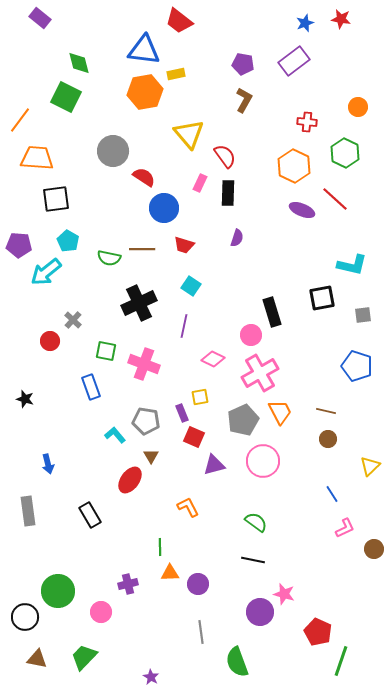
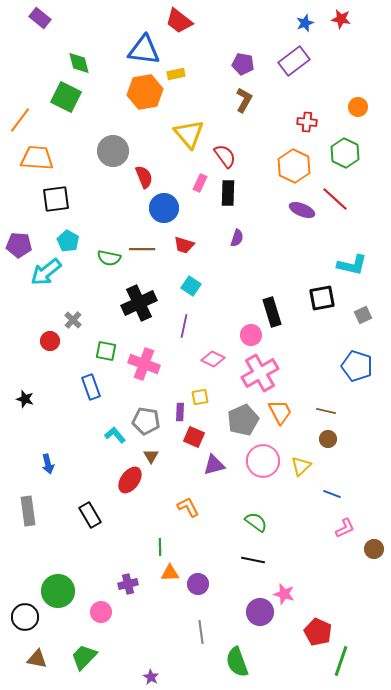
red semicircle at (144, 177): rotated 35 degrees clockwise
gray square at (363, 315): rotated 18 degrees counterclockwise
purple rectangle at (182, 413): moved 2 px left, 1 px up; rotated 24 degrees clockwise
yellow triangle at (370, 466): moved 69 px left
blue line at (332, 494): rotated 36 degrees counterclockwise
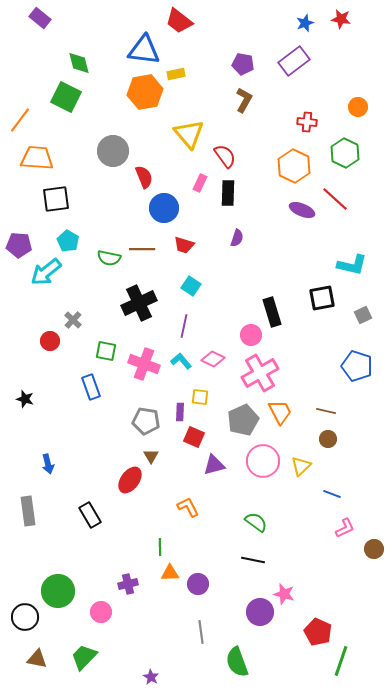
yellow square at (200, 397): rotated 18 degrees clockwise
cyan L-shape at (115, 435): moved 66 px right, 74 px up
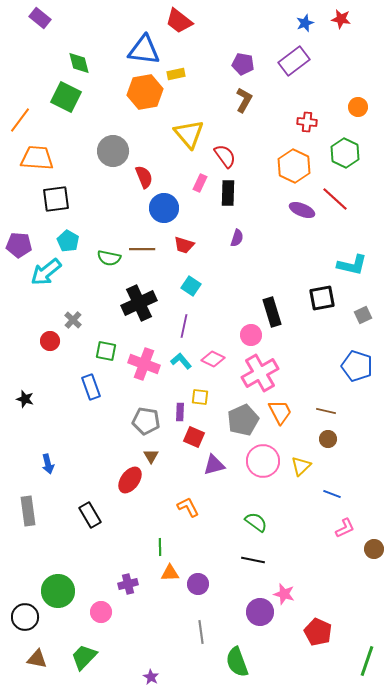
green line at (341, 661): moved 26 px right
